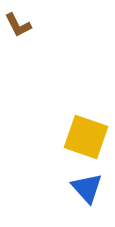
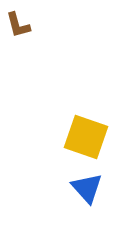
brown L-shape: rotated 12 degrees clockwise
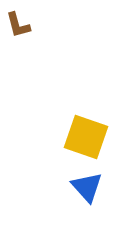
blue triangle: moved 1 px up
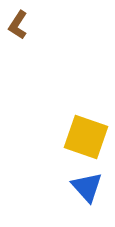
brown L-shape: rotated 48 degrees clockwise
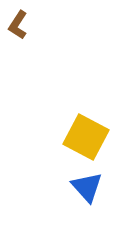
yellow square: rotated 9 degrees clockwise
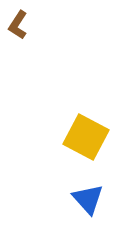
blue triangle: moved 1 px right, 12 px down
